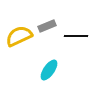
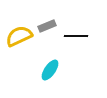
cyan ellipse: moved 1 px right
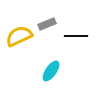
gray rectangle: moved 2 px up
cyan ellipse: moved 1 px right, 1 px down
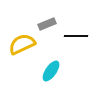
yellow semicircle: moved 3 px right, 8 px down
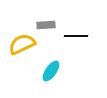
gray rectangle: moved 1 px left, 1 px down; rotated 18 degrees clockwise
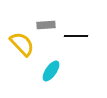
yellow semicircle: rotated 72 degrees clockwise
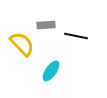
black line: rotated 10 degrees clockwise
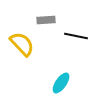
gray rectangle: moved 5 px up
cyan ellipse: moved 10 px right, 12 px down
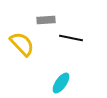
black line: moved 5 px left, 2 px down
